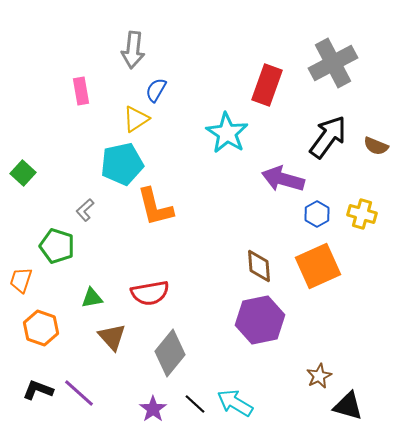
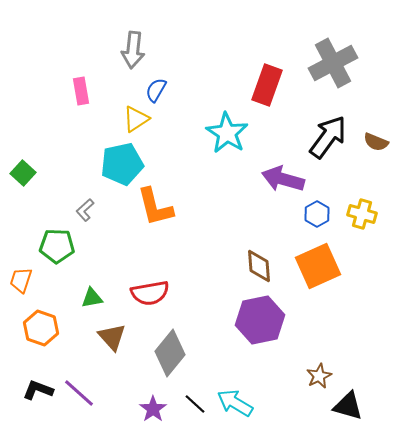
brown semicircle: moved 4 px up
green pentagon: rotated 16 degrees counterclockwise
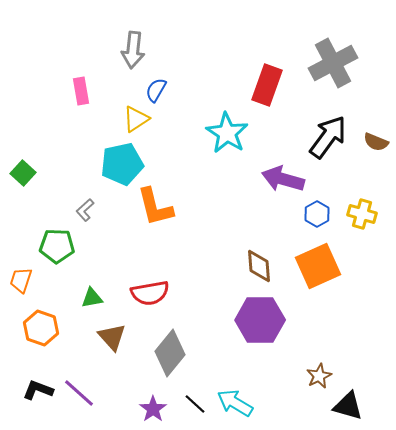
purple hexagon: rotated 12 degrees clockwise
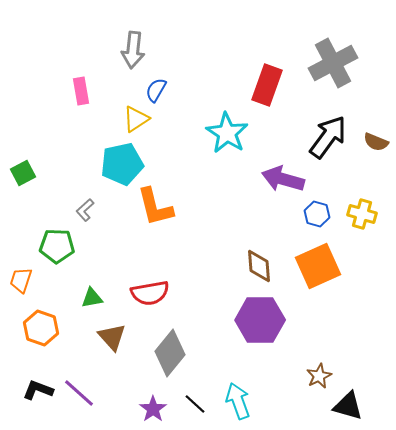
green square: rotated 20 degrees clockwise
blue hexagon: rotated 15 degrees counterclockwise
cyan arrow: moved 3 px right, 2 px up; rotated 39 degrees clockwise
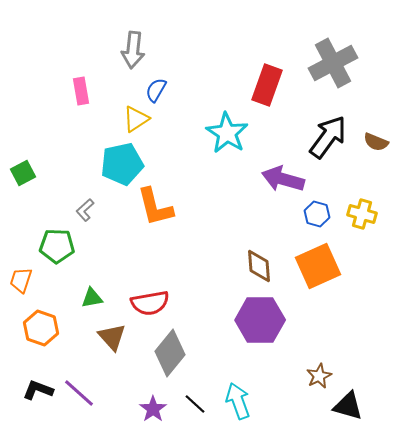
red semicircle: moved 10 px down
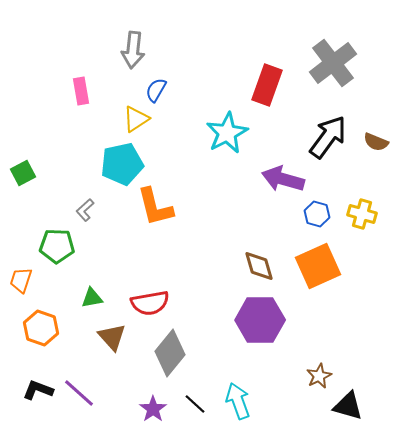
gray cross: rotated 9 degrees counterclockwise
cyan star: rotated 12 degrees clockwise
brown diamond: rotated 12 degrees counterclockwise
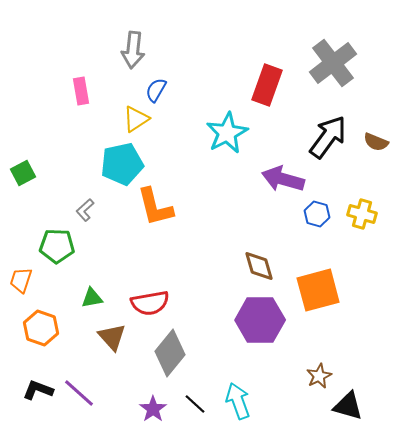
orange square: moved 24 px down; rotated 9 degrees clockwise
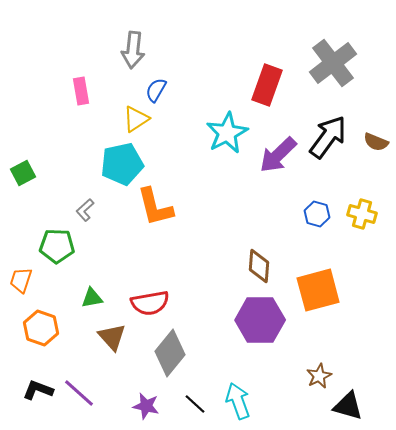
purple arrow: moved 5 px left, 24 px up; rotated 60 degrees counterclockwise
brown diamond: rotated 20 degrees clockwise
purple star: moved 7 px left, 3 px up; rotated 24 degrees counterclockwise
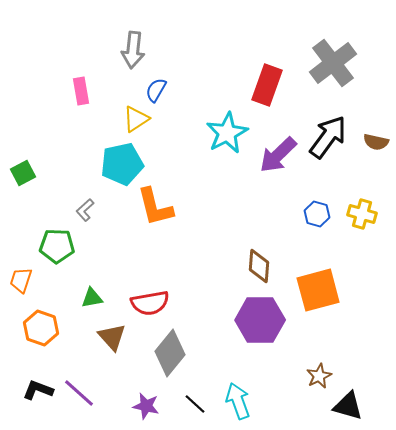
brown semicircle: rotated 10 degrees counterclockwise
